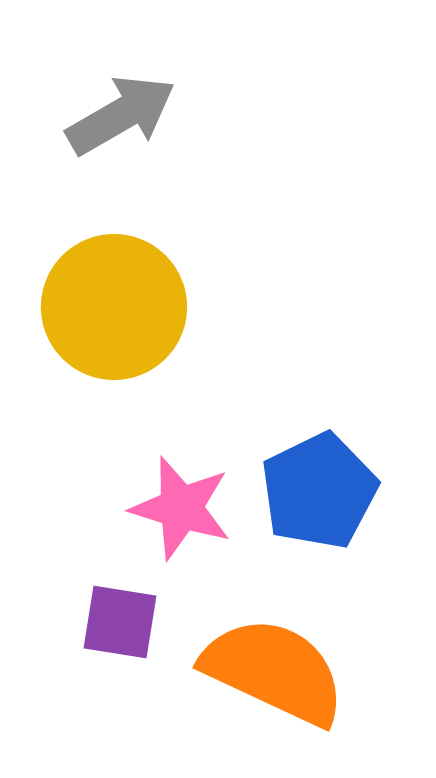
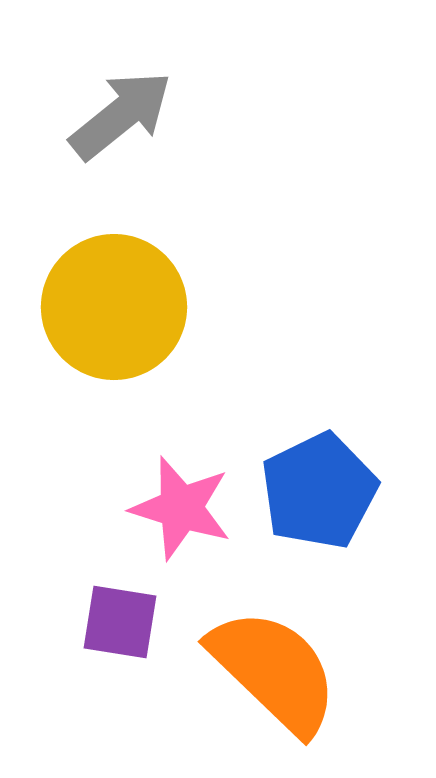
gray arrow: rotated 9 degrees counterclockwise
orange semicircle: rotated 19 degrees clockwise
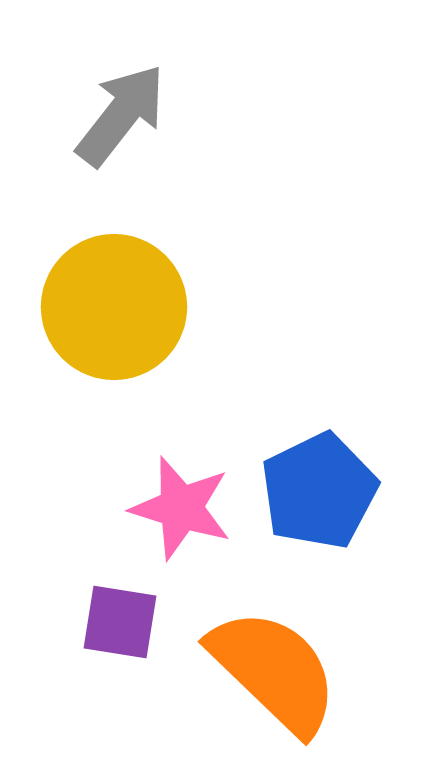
gray arrow: rotated 13 degrees counterclockwise
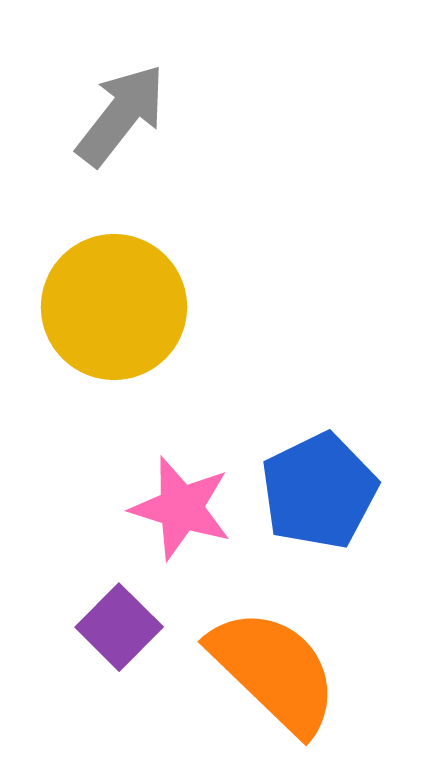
purple square: moved 1 px left, 5 px down; rotated 36 degrees clockwise
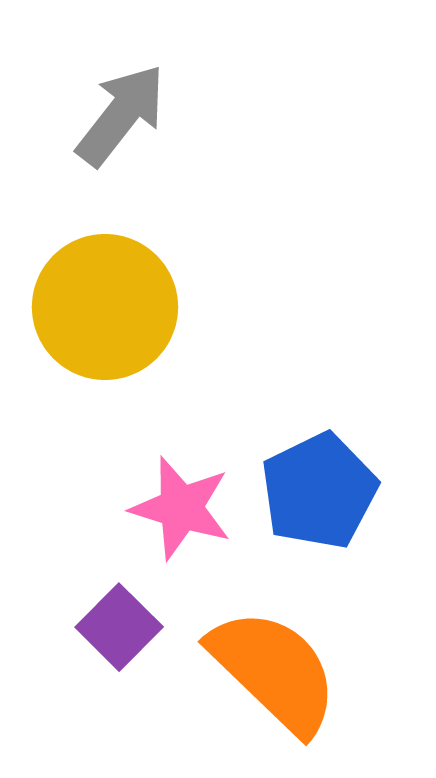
yellow circle: moved 9 px left
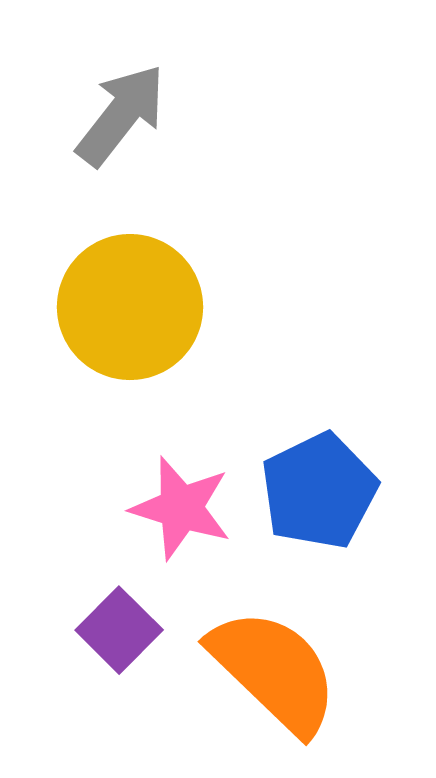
yellow circle: moved 25 px right
purple square: moved 3 px down
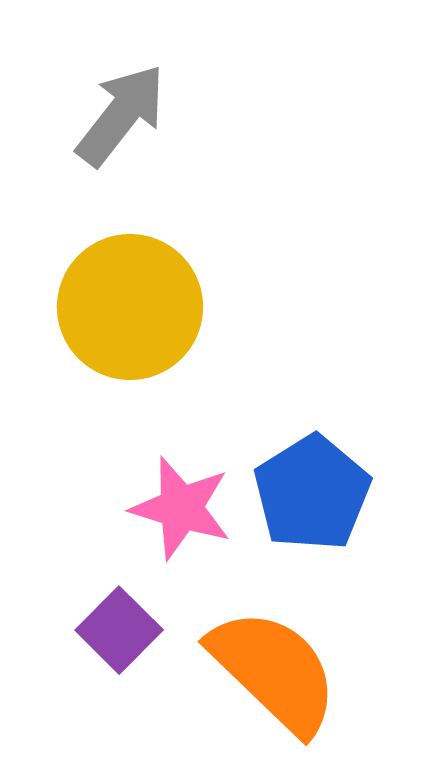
blue pentagon: moved 7 px left, 2 px down; rotated 6 degrees counterclockwise
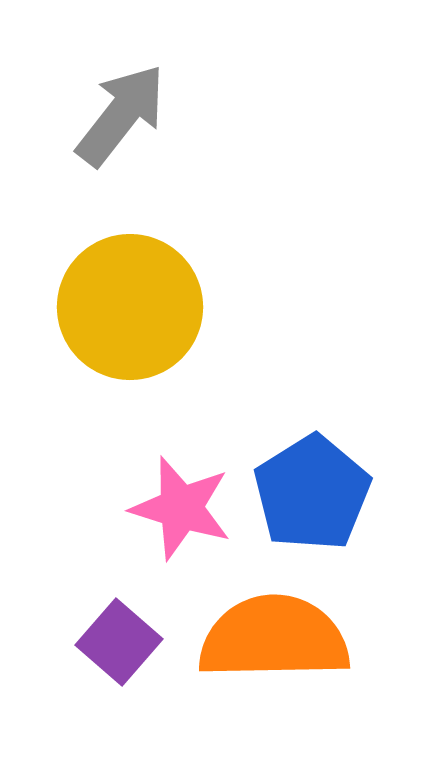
purple square: moved 12 px down; rotated 4 degrees counterclockwise
orange semicircle: moved 33 px up; rotated 45 degrees counterclockwise
